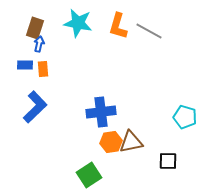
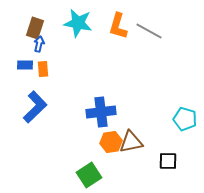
cyan pentagon: moved 2 px down
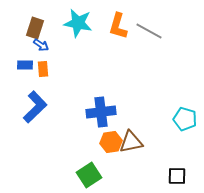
blue arrow: moved 2 px right, 1 px down; rotated 112 degrees clockwise
black square: moved 9 px right, 15 px down
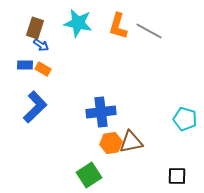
orange rectangle: rotated 56 degrees counterclockwise
orange hexagon: moved 1 px down
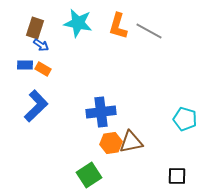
blue L-shape: moved 1 px right, 1 px up
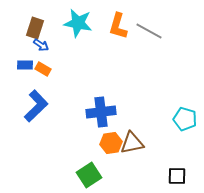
brown triangle: moved 1 px right, 1 px down
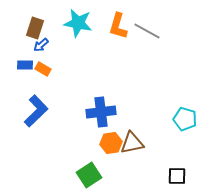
gray line: moved 2 px left
blue arrow: rotated 105 degrees clockwise
blue L-shape: moved 5 px down
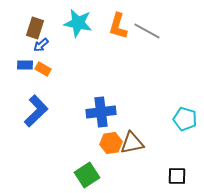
green square: moved 2 px left
